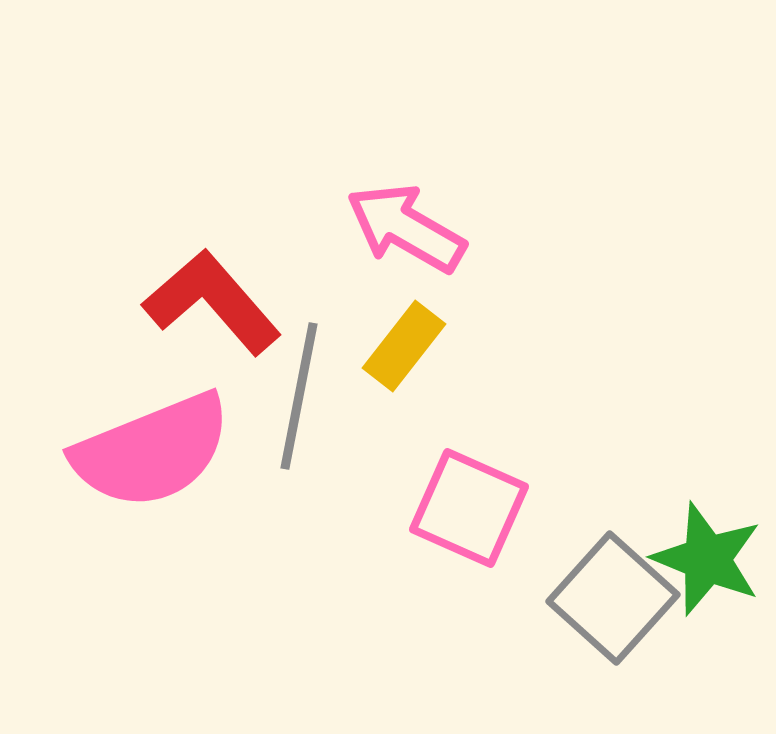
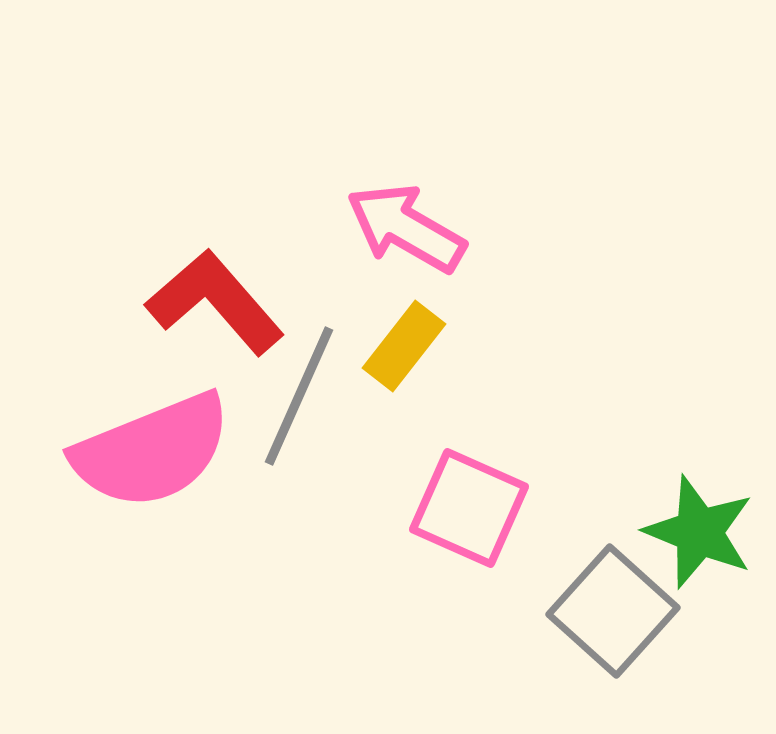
red L-shape: moved 3 px right
gray line: rotated 13 degrees clockwise
green star: moved 8 px left, 27 px up
gray square: moved 13 px down
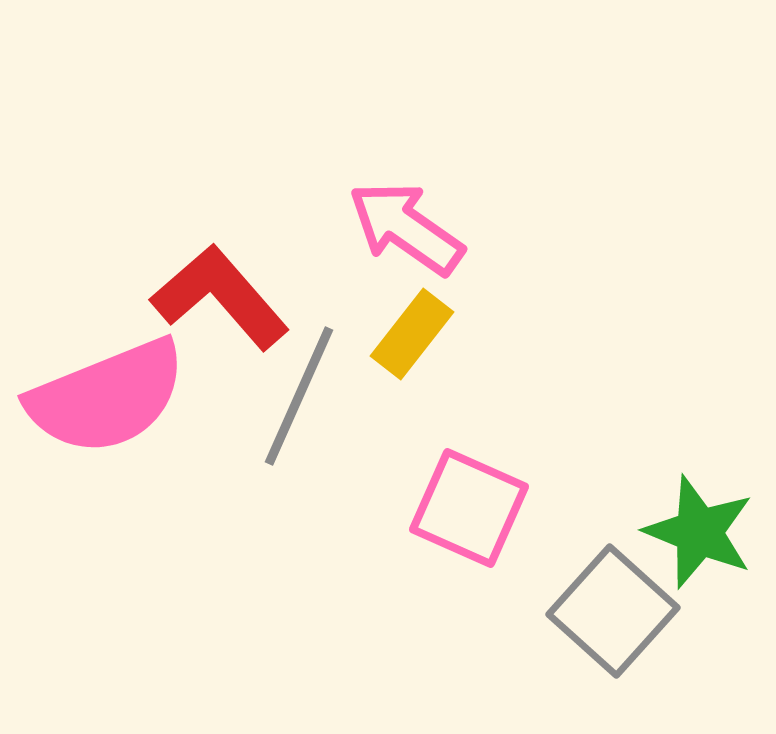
pink arrow: rotated 5 degrees clockwise
red L-shape: moved 5 px right, 5 px up
yellow rectangle: moved 8 px right, 12 px up
pink semicircle: moved 45 px left, 54 px up
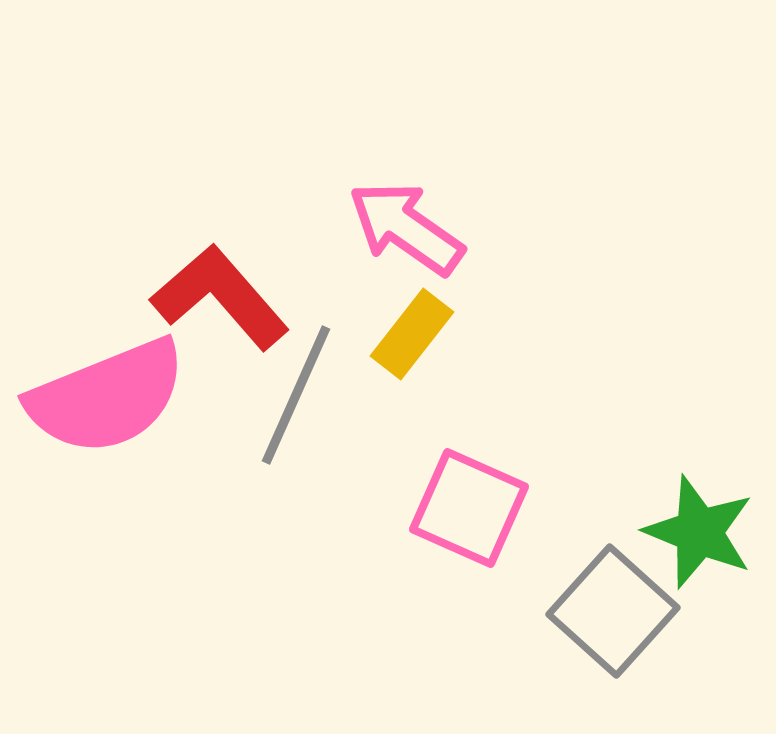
gray line: moved 3 px left, 1 px up
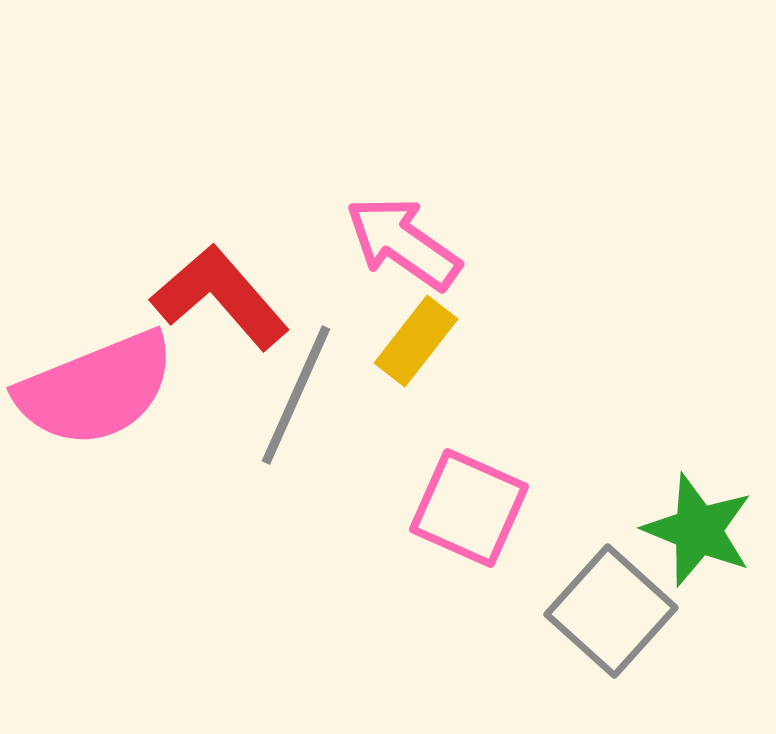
pink arrow: moved 3 px left, 15 px down
yellow rectangle: moved 4 px right, 7 px down
pink semicircle: moved 11 px left, 8 px up
green star: moved 1 px left, 2 px up
gray square: moved 2 px left
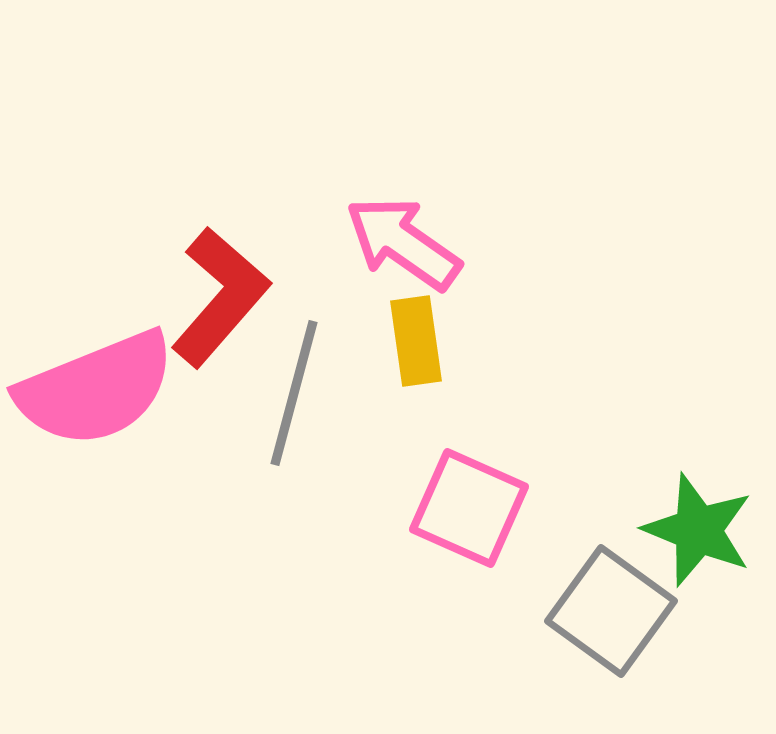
red L-shape: rotated 82 degrees clockwise
yellow rectangle: rotated 46 degrees counterclockwise
gray line: moved 2 px left, 2 px up; rotated 9 degrees counterclockwise
gray square: rotated 6 degrees counterclockwise
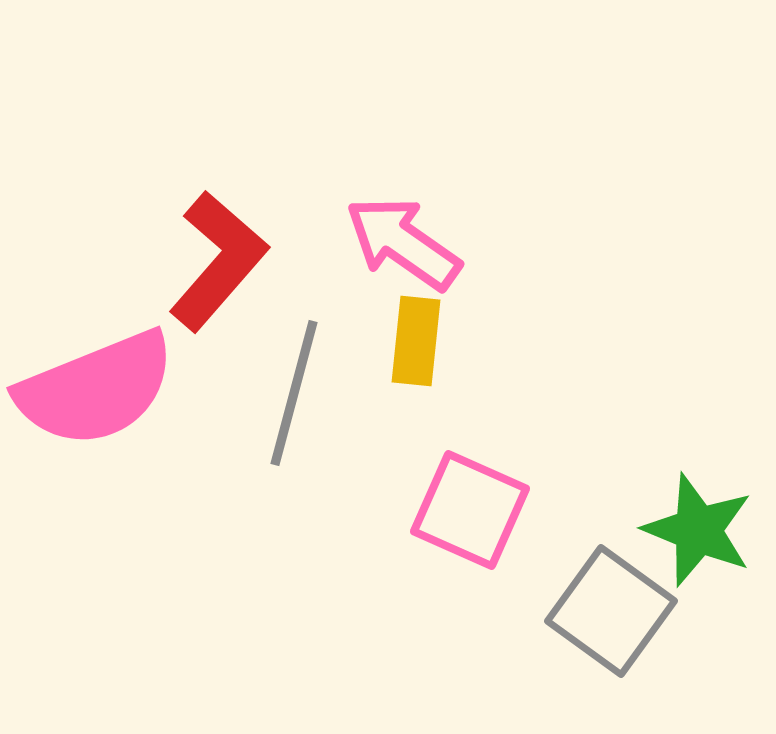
red L-shape: moved 2 px left, 36 px up
yellow rectangle: rotated 14 degrees clockwise
pink square: moved 1 px right, 2 px down
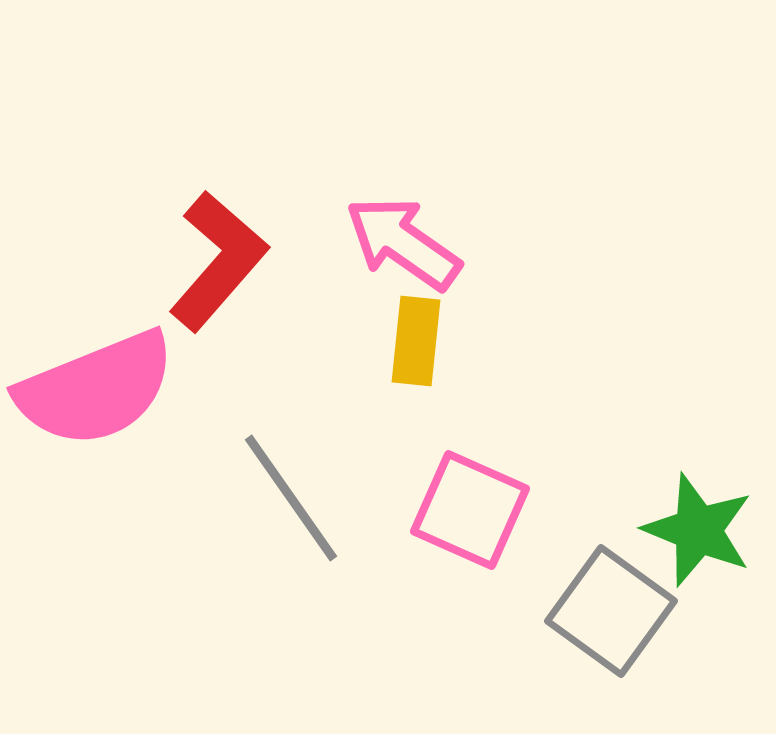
gray line: moved 3 px left, 105 px down; rotated 50 degrees counterclockwise
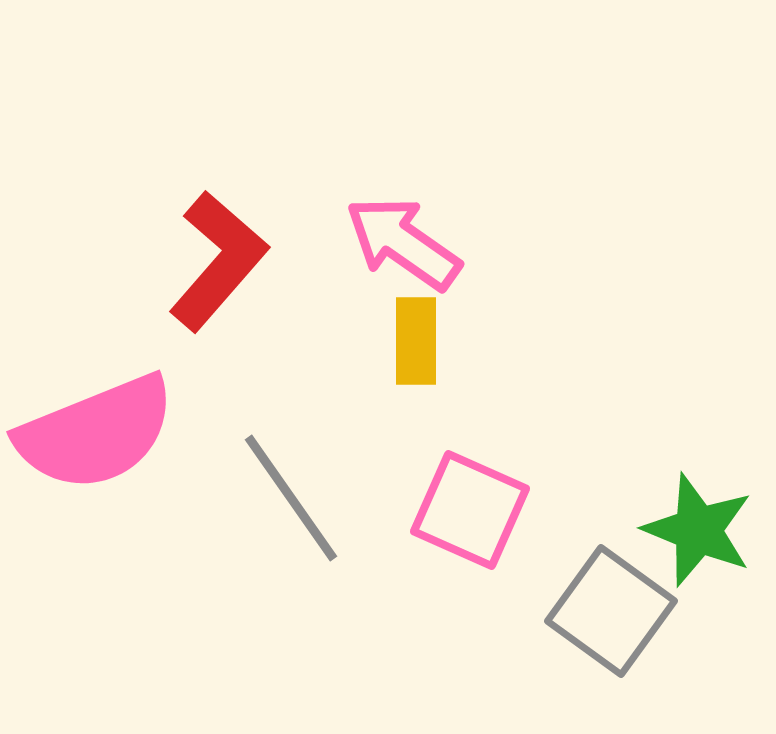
yellow rectangle: rotated 6 degrees counterclockwise
pink semicircle: moved 44 px down
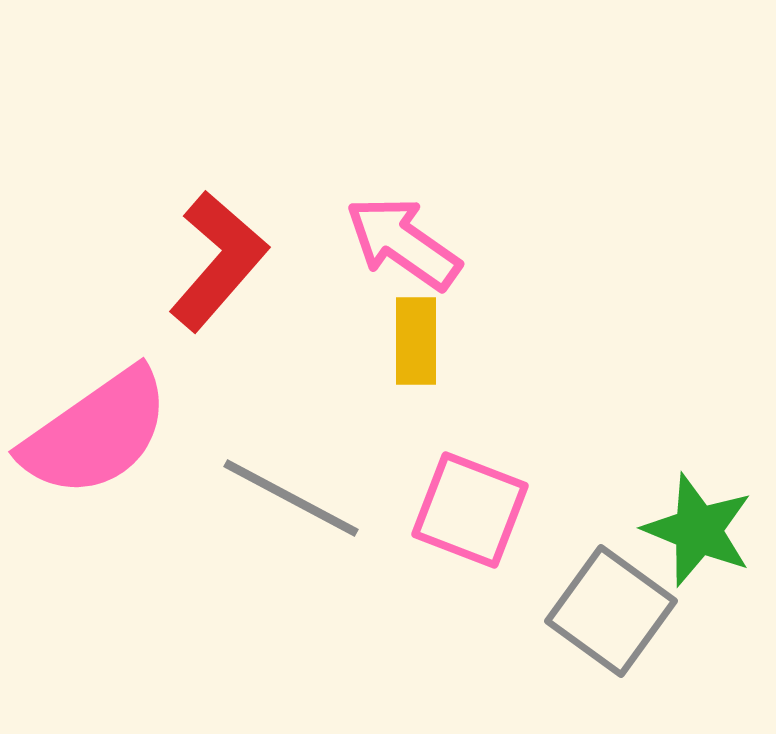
pink semicircle: rotated 13 degrees counterclockwise
gray line: rotated 27 degrees counterclockwise
pink square: rotated 3 degrees counterclockwise
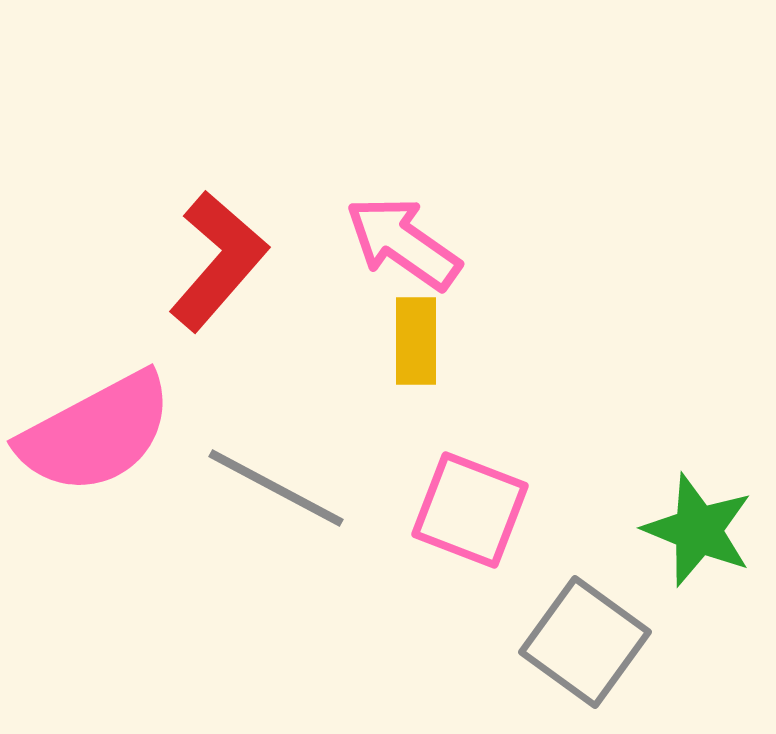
pink semicircle: rotated 7 degrees clockwise
gray line: moved 15 px left, 10 px up
gray square: moved 26 px left, 31 px down
